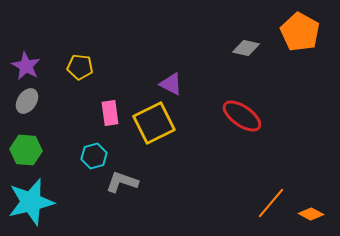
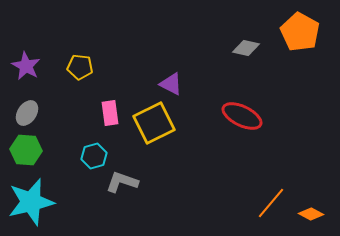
gray ellipse: moved 12 px down
red ellipse: rotated 9 degrees counterclockwise
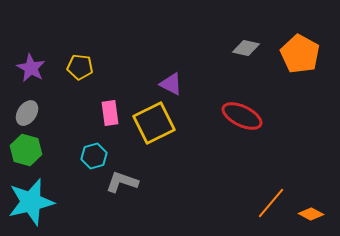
orange pentagon: moved 22 px down
purple star: moved 5 px right, 2 px down
green hexagon: rotated 12 degrees clockwise
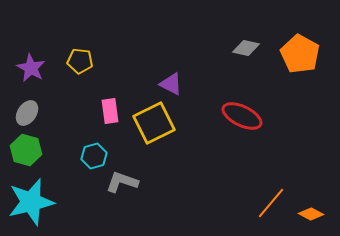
yellow pentagon: moved 6 px up
pink rectangle: moved 2 px up
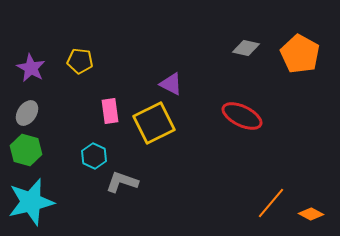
cyan hexagon: rotated 20 degrees counterclockwise
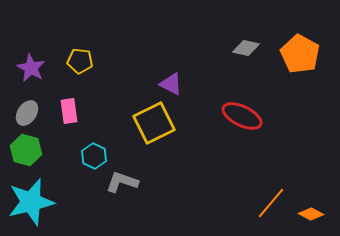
pink rectangle: moved 41 px left
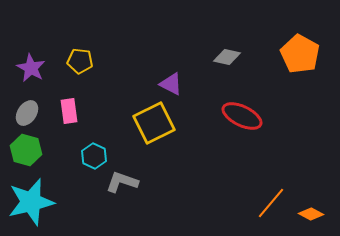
gray diamond: moved 19 px left, 9 px down
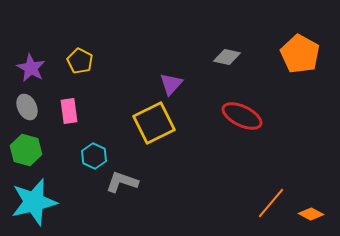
yellow pentagon: rotated 20 degrees clockwise
purple triangle: rotated 45 degrees clockwise
gray ellipse: moved 6 px up; rotated 60 degrees counterclockwise
cyan star: moved 3 px right
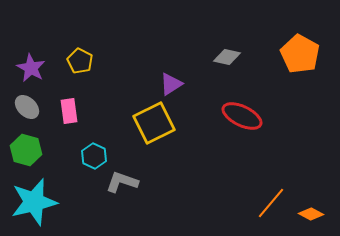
purple triangle: rotated 15 degrees clockwise
gray ellipse: rotated 20 degrees counterclockwise
